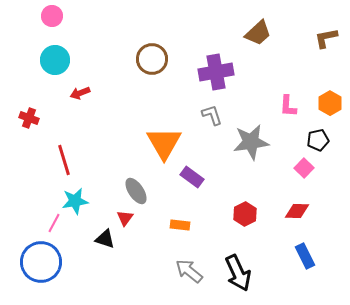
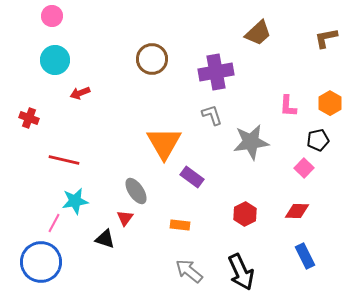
red line: rotated 60 degrees counterclockwise
black arrow: moved 3 px right, 1 px up
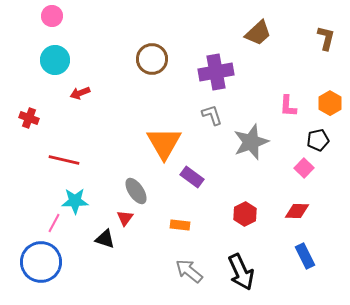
brown L-shape: rotated 115 degrees clockwise
gray star: rotated 12 degrees counterclockwise
cyan star: rotated 8 degrees clockwise
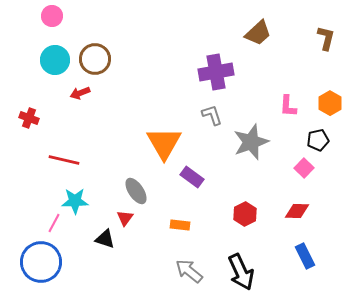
brown circle: moved 57 px left
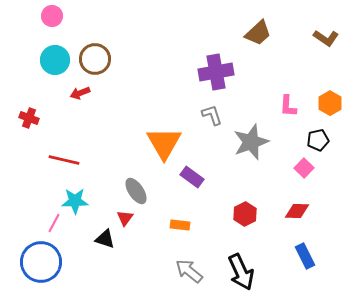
brown L-shape: rotated 110 degrees clockwise
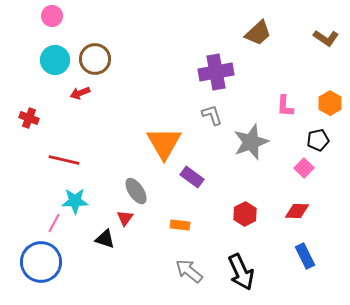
pink L-shape: moved 3 px left
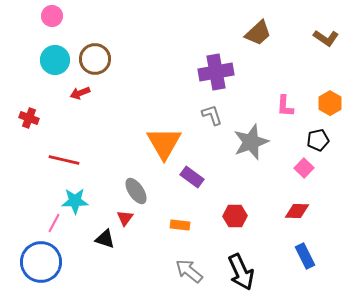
red hexagon: moved 10 px left, 2 px down; rotated 25 degrees clockwise
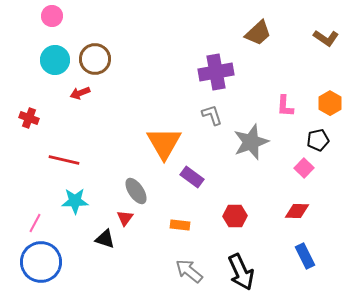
pink line: moved 19 px left
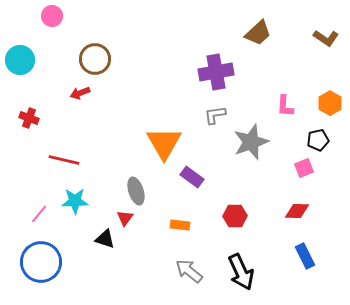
cyan circle: moved 35 px left
gray L-shape: moved 3 px right; rotated 80 degrees counterclockwise
pink square: rotated 24 degrees clockwise
gray ellipse: rotated 16 degrees clockwise
pink line: moved 4 px right, 9 px up; rotated 12 degrees clockwise
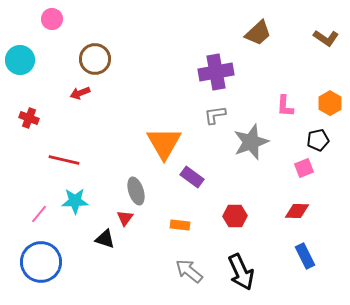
pink circle: moved 3 px down
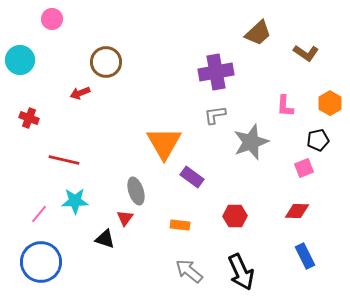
brown L-shape: moved 20 px left, 15 px down
brown circle: moved 11 px right, 3 px down
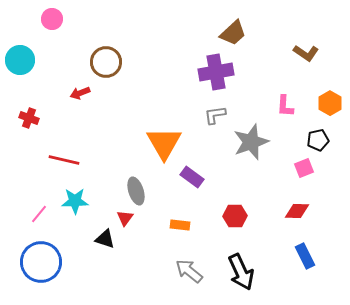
brown trapezoid: moved 25 px left
